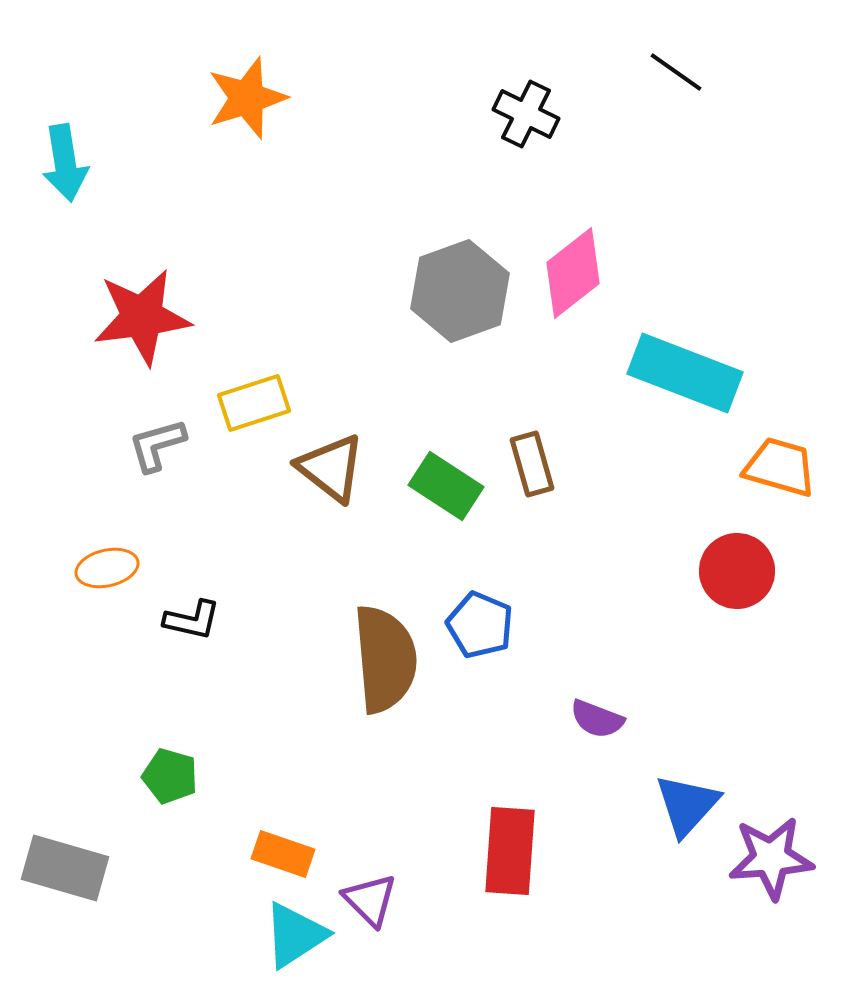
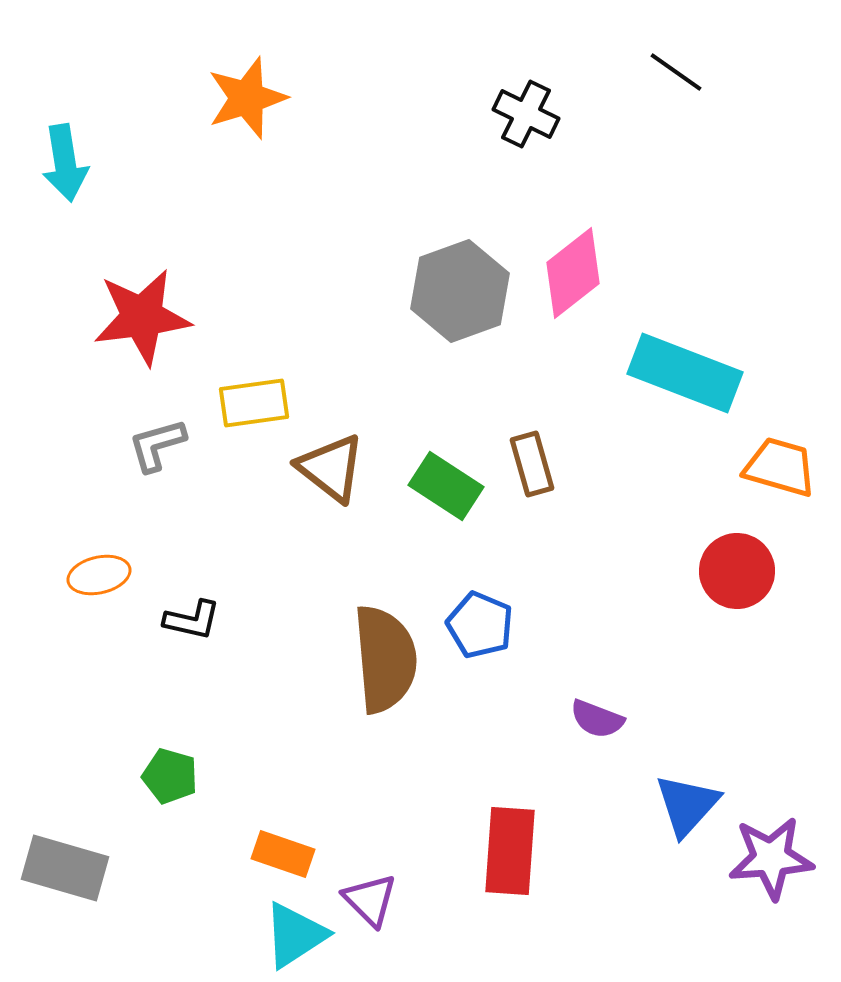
yellow rectangle: rotated 10 degrees clockwise
orange ellipse: moved 8 px left, 7 px down
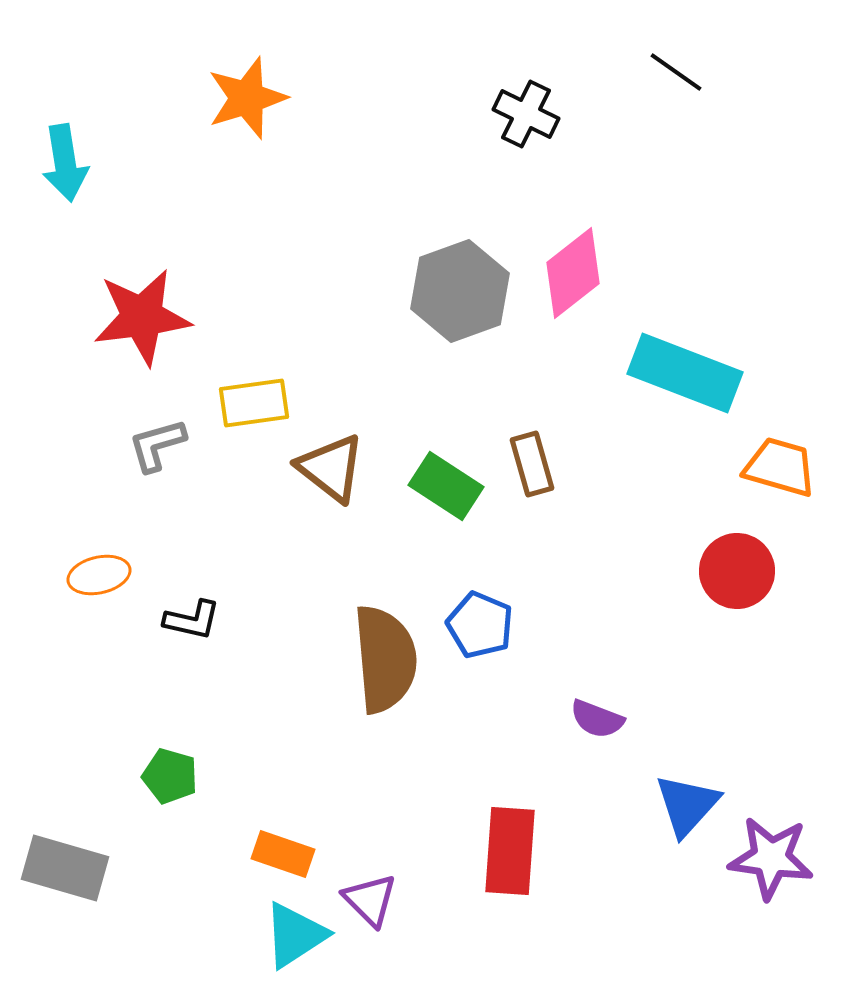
purple star: rotated 12 degrees clockwise
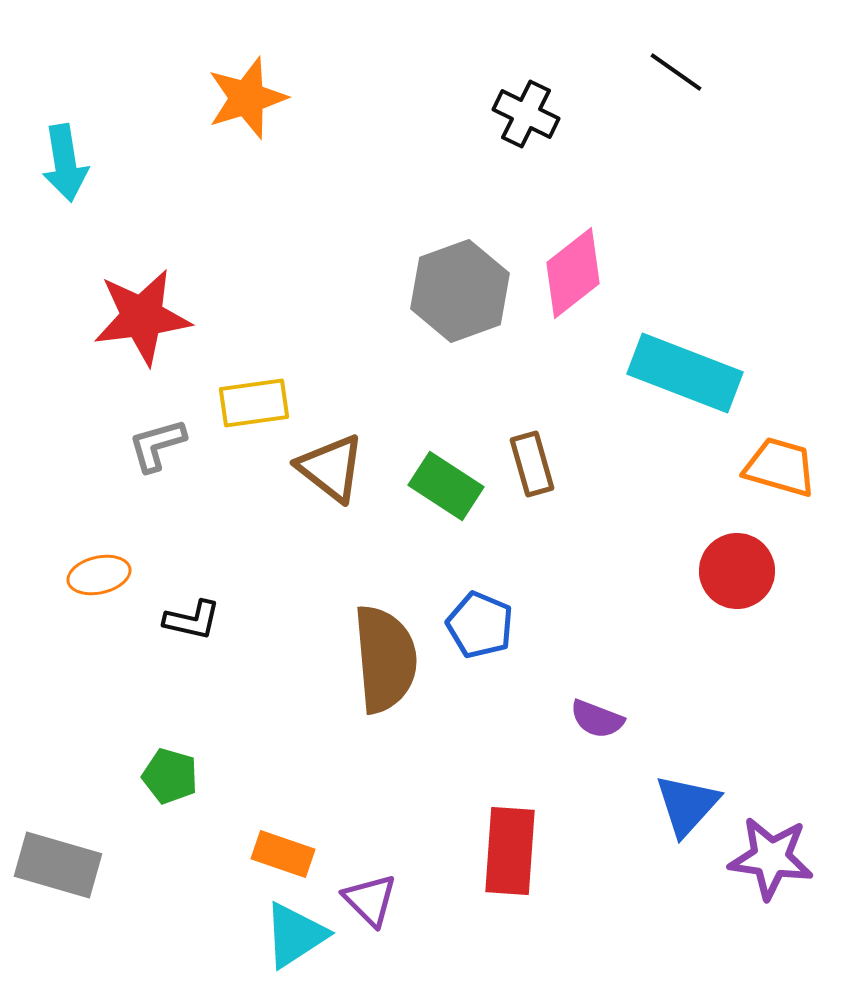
gray rectangle: moved 7 px left, 3 px up
